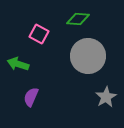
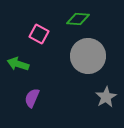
purple semicircle: moved 1 px right, 1 px down
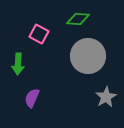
green arrow: rotated 105 degrees counterclockwise
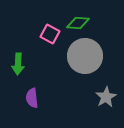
green diamond: moved 4 px down
pink square: moved 11 px right
gray circle: moved 3 px left
purple semicircle: rotated 30 degrees counterclockwise
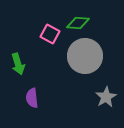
green arrow: rotated 20 degrees counterclockwise
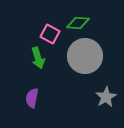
green arrow: moved 20 px right, 6 px up
purple semicircle: rotated 18 degrees clockwise
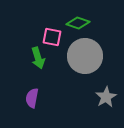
green diamond: rotated 15 degrees clockwise
pink square: moved 2 px right, 3 px down; rotated 18 degrees counterclockwise
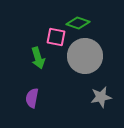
pink square: moved 4 px right
gray star: moved 5 px left; rotated 20 degrees clockwise
